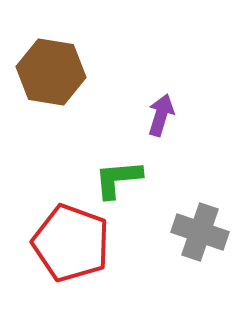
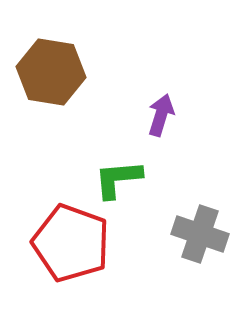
gray cross: moved 2 px down
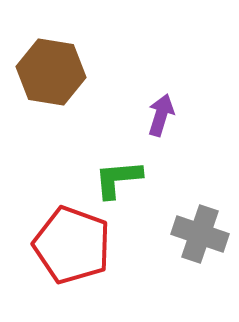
red pentagon: moved 1 px right, 2 px down
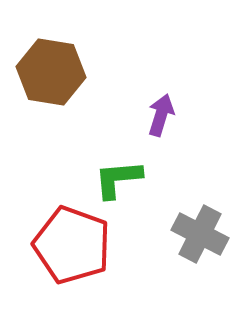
gray cross: rotated 8 degrees clockwise
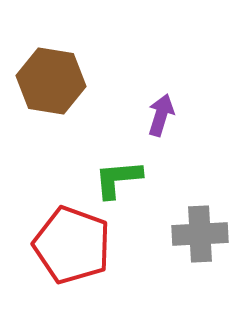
brown hexagon: moved 9 px down
gray cross: rotated 30 degrees counterclockwise
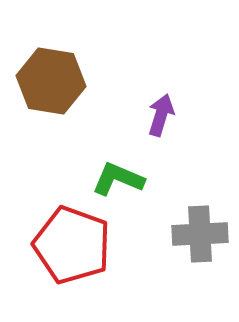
green L-shape: rotated 28 degrees clockwise
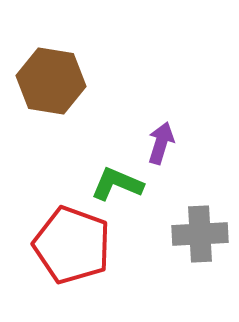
purple arrow: moved 28 px down
green L-shape: moved 1 px left, 5 px down
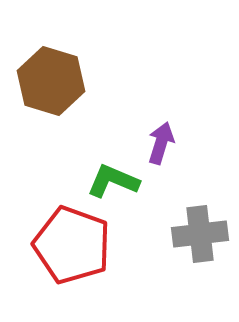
brown hexagon: rotated 8 degrees clockwise
green L-shape: moved 4 px left, 3 px up
gray cross: rotated 4 degrees counterclockwise
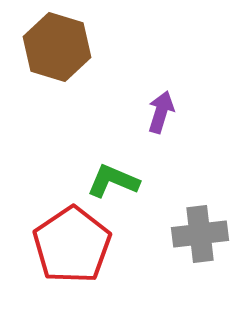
brown hexagon: moved 6 px right, 34 px up
purple arrow: moved 31 px up
red pentagon: rotated 18 degrees clockwise
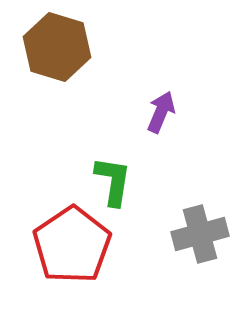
purple arrow: rotated 6 degrees clockwise
green L-shape: rotated 76 degrees clockwise
gray cross: rotated 8 degrees counterclockwise
